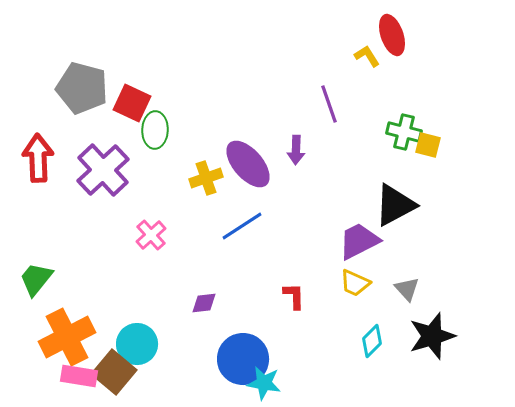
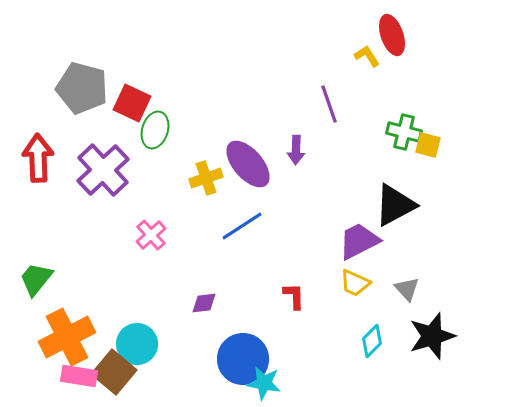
green ellipse: rotated 15 degrees clockwise
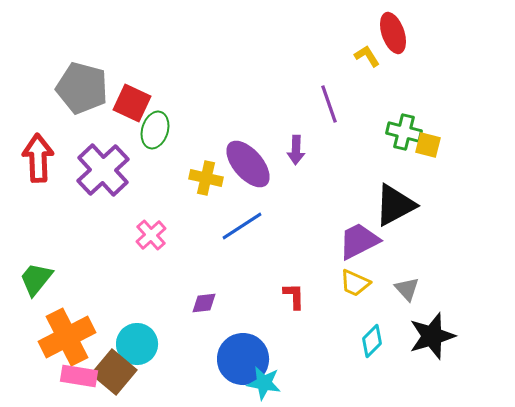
red ellipse: moved 1 px right, 2 px up
yellow cross: rotated 32 degrees clockwise
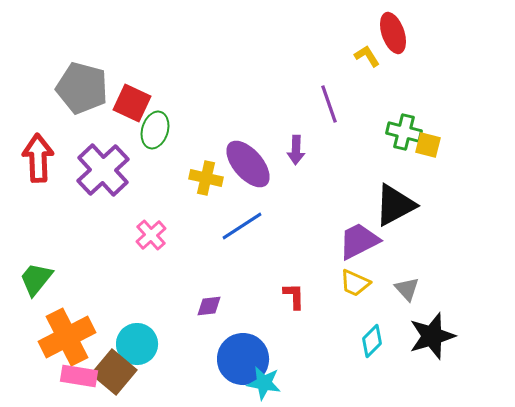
purple diamond: moved 5 px right, 3 px down
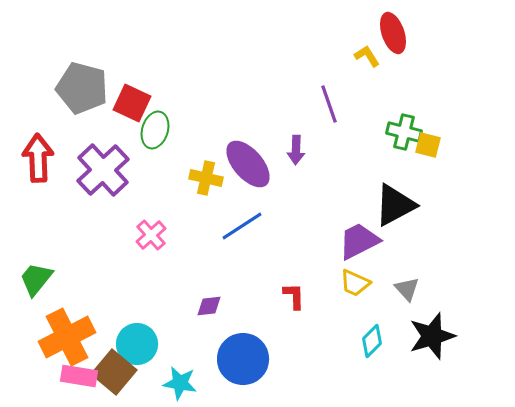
cyan star: moved 84 px left
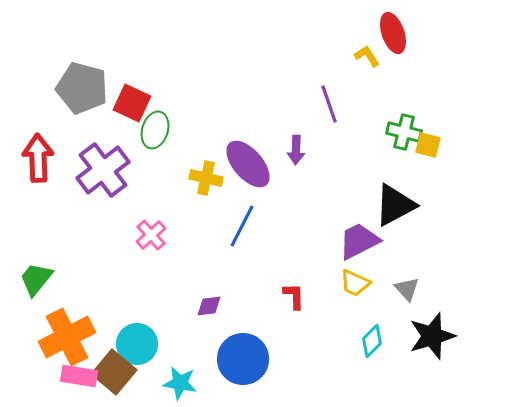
purple cross: rotated 6 degrees clockwise
blue line: rotated 30 degrees counterclockwise
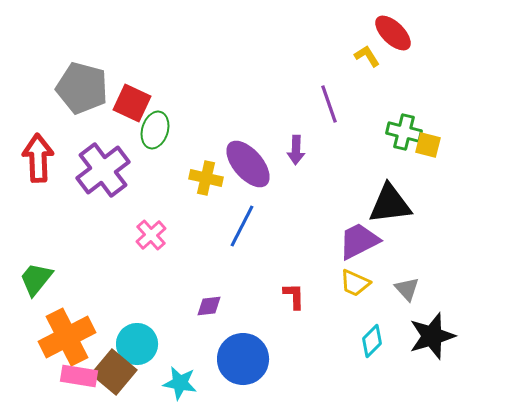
red ellipse: rotated 27 degrees counterclockwise
black triangle: moved 5 px left, 1 px up; rotated 21 degrees clockwise
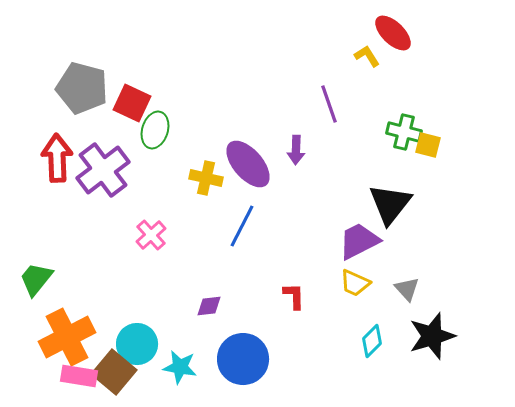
red arrow: moved 19 px right
black triangle: rotated 45 degrees counterclockwise
cyan star: moved 16 px up
